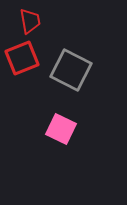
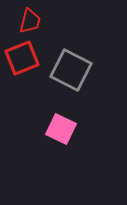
red trapezoid: rotated 24 degrees clockwise
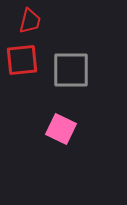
red square: moved 2 px down; rotated 16 degrees clockwise
gray square: rotated 27 degrees counterclockwise
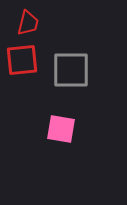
red trapezoid: moved 2 px left, 2 px down
pink square: rotated 16 degrees counterclockwise
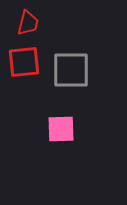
red square: moved 2 px right, 2 px down
pink square: rotated 12 degrees counterclockwise
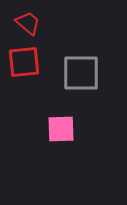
red trapezoid: rotated 64 degrees counterclockwise
gray square: moved 10 px right, 3 px down
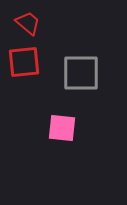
pink square: moved 1 px right, 1 px up; rotated 8 degrees clockwise
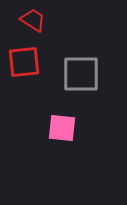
red trapezoid: moved 5 px right, 3 px up; rotated 8 degrees counterclockwise
gray square: moved 1 px down
